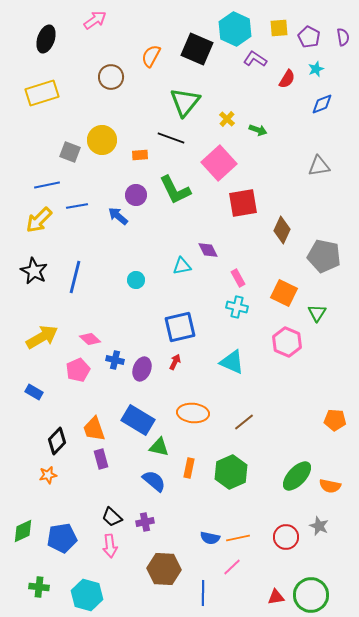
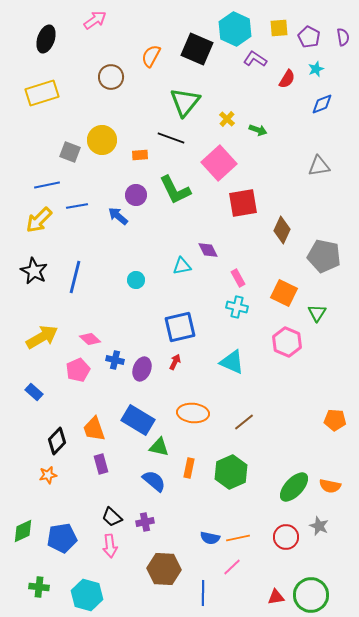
blue rectangle at (34, 392): rotated 12 degrees clockwise
purple rectangle at (101, 459): moved 5 px down
green ellipse at (297, 476): moved 3 px left, 11 px down
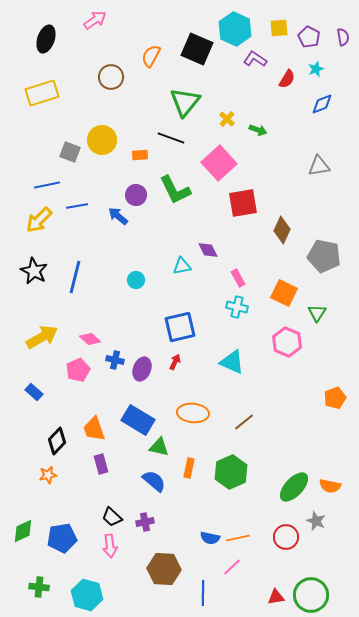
orange pentagon at (335, 420): moved 22 px up; rotated 25 degrees counterclockwise
gray star at (319, 526): moved 3 px left, 5 px up
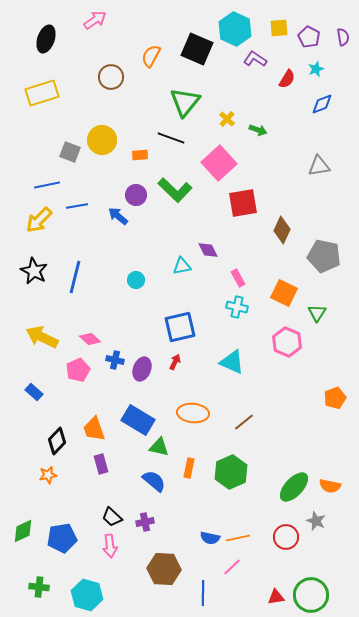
green L-shape at (175, 190): rotated 20 degrees counterclockwise
yellow arrow at (42, 337): rotated 124 degrees counterclockwise
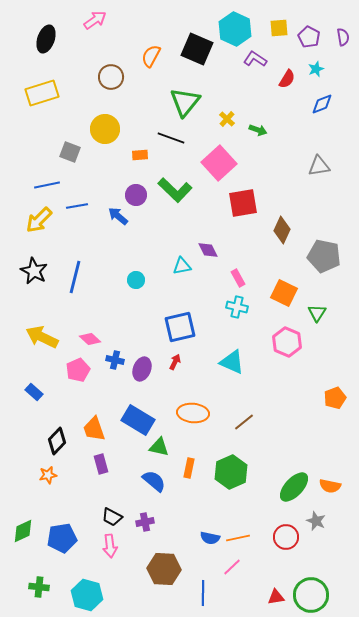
yellow circle at (102, 140): moved 3 px right, 11 px up
black trapezoid at (112, 517): rotated 15 degrees counterclockwise
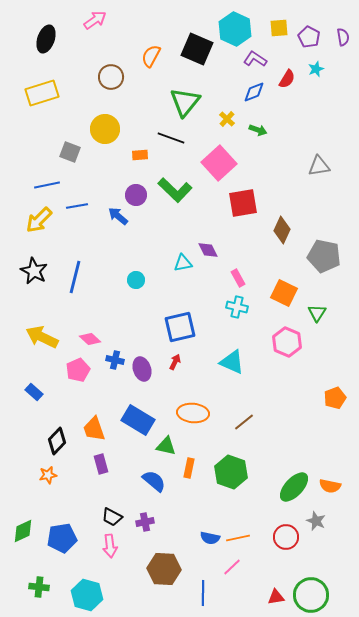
blue diamond at (322, 104): moved 68 px left, 12 px up
cyan triangle at (182, 266): moved 1 px right, 3 px up
purple ellipse at (142, 369): rotated 40 degrees counterclockwise
green triangle at (159, 447): moved 7 px right, 1 px up
green hexagon at (231, 472): rotated 16 degrees counterclockwise
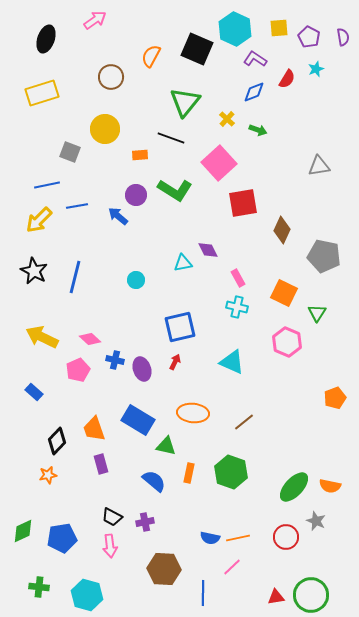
green L-shape at (175, 190): rotated 12 degrees counterclockwise
orange rectangle at (189, 468): moved 5 px down
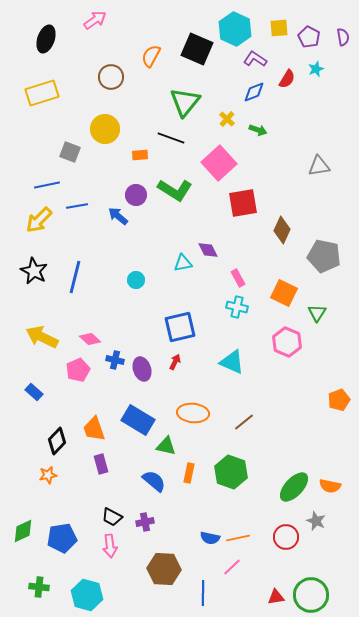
orange pentagon at (335, 398): moved 4 px right, 2 px down
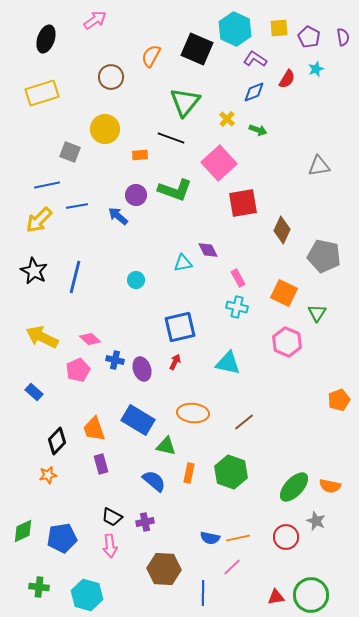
green L-shape at (175, 190): rotated 12 degrees counterclockwise
cyan triangle at (232, 362): moved 4 px left, 1 px down; rotated 12 degrees counterclockwise
